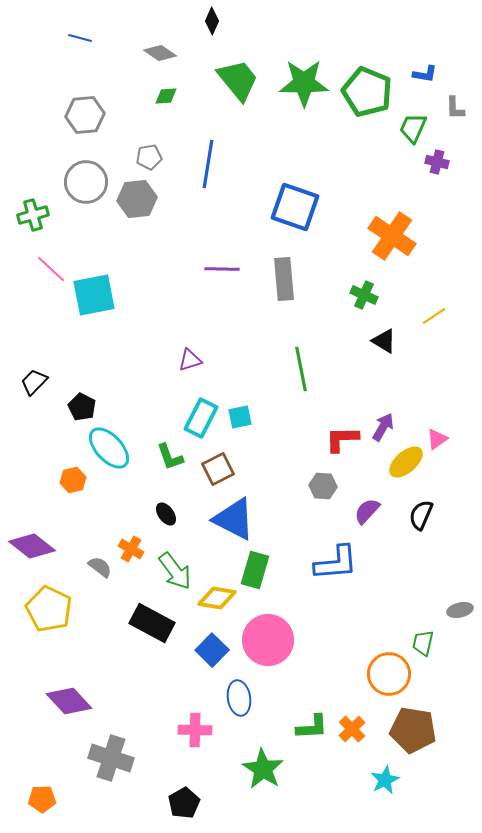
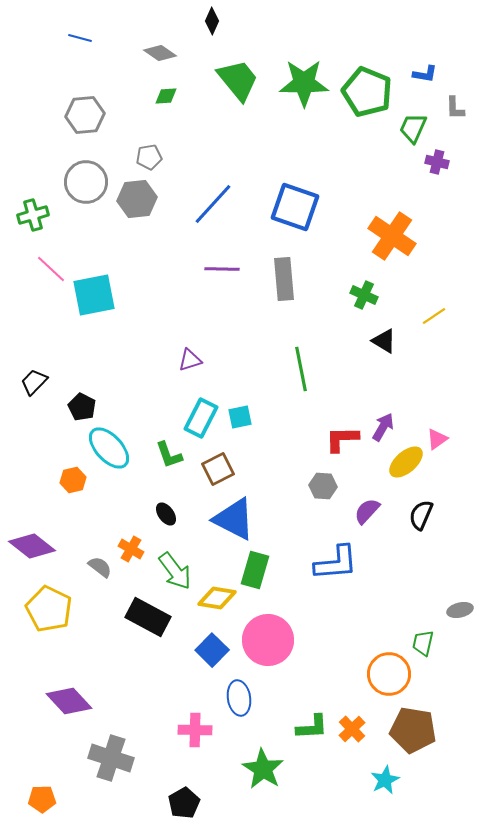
blue line at (208, 164): moved 5 px right, 40 px down; rotated 33 degrees clockwise
green L-shape at (170, 457): moved 1 px left, 2 px up
black rectangle at (152, 623): moved 4 px left, 6 px up
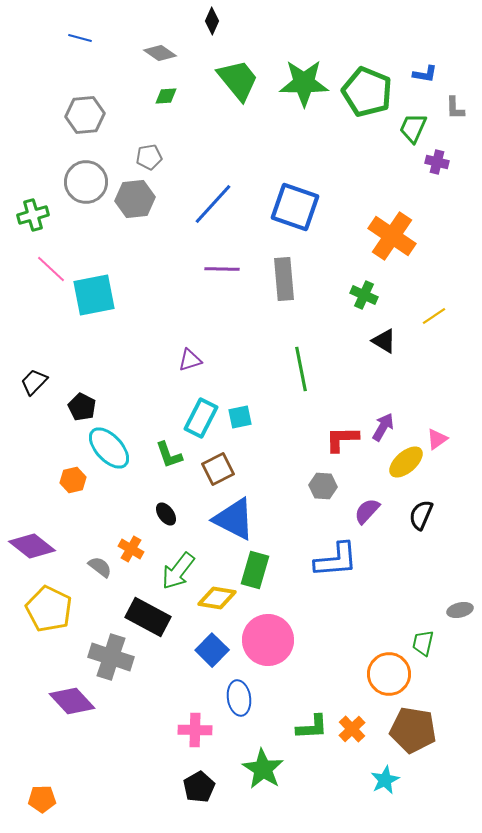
gray hexagon at (137, 199): moved 2 px left
blue L-shape at (336, 563): moved 3 px up
green arrow at (175, 571): moved 3 px right; rotated 75 degrees clockwise
purple diamond at (69, 701): moved 3 px right
gray cross at (111, 758): moved 101 px up
black pentagon at (184, 803): moved 15 px right, 16 px up
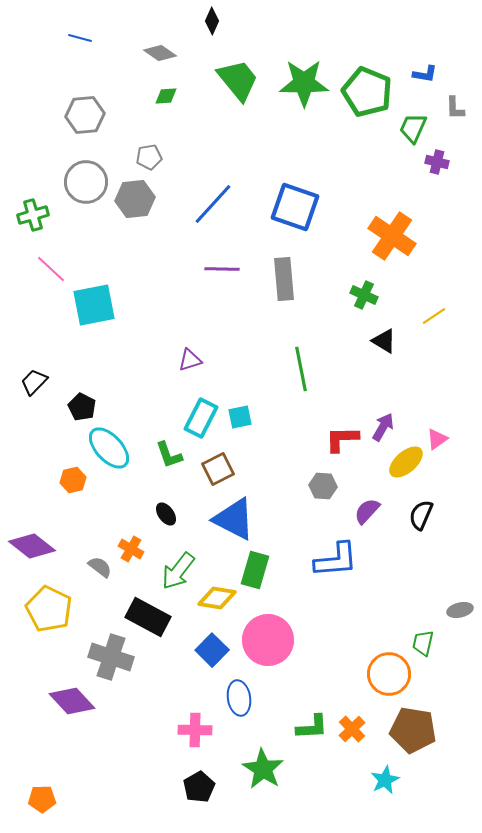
cyan square at (94, 295): moved 10 px down
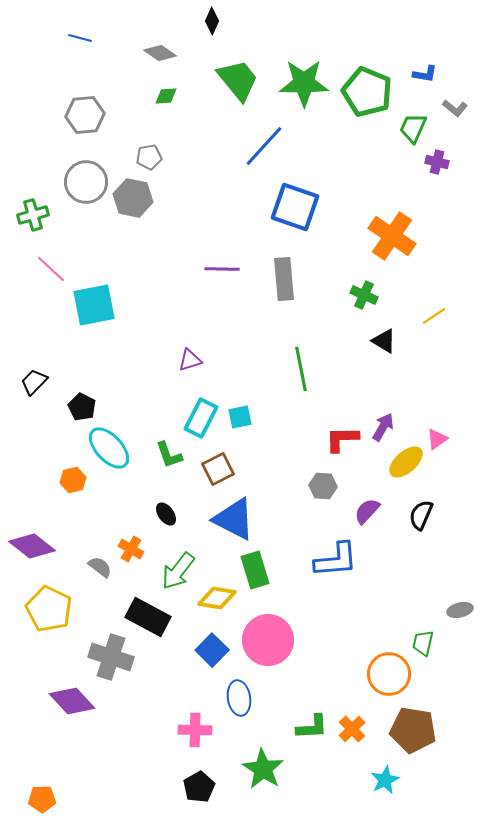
gray L-shape at (455, 108): rotated 50 degrees counterclockwise
gray hexagon at (135, 199): moved 2 px left, 1 px up; rotated 18 degrees clockwise
blue line at (213, 204): moved 51 px right, 58 px up
green rectangle at (255, 570): rotated 33 degrees counterclockwise
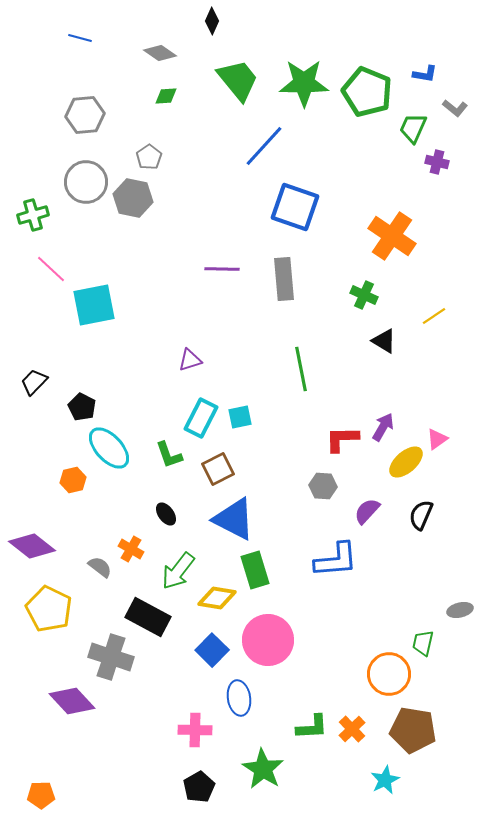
gray pentagon at (149, 157): rotated 25 degrees counterclockwise
orange pentagon at (42, 799): moved 1 px left, 4 px up
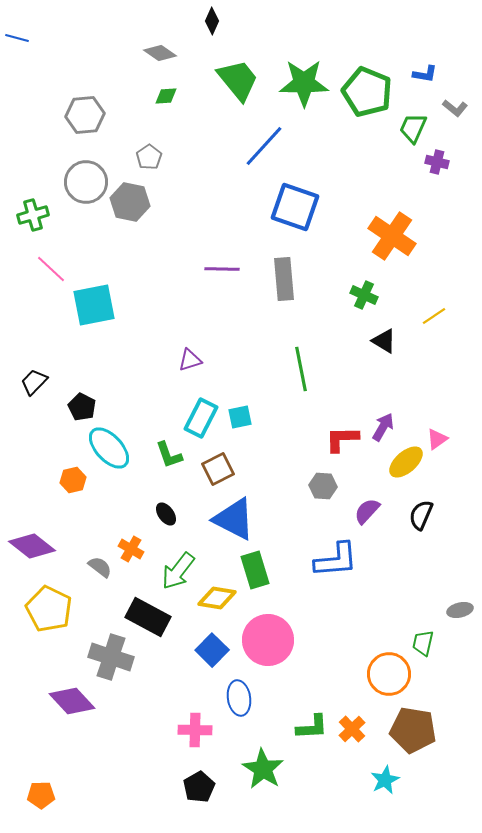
blue line at (80, 38): moved 63 px left
gray hexagon at (133, 198): moved 3 px left, 4 px down
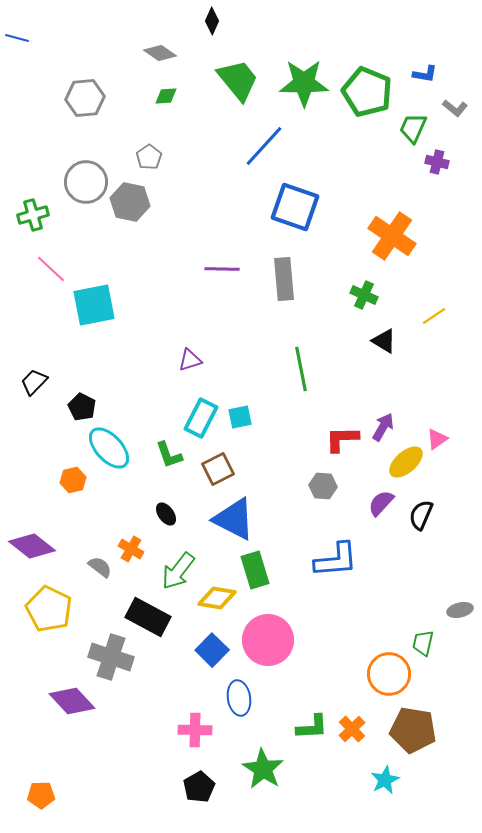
gray hexagon at (85, 115): moved 17 px up
purple semicircle at (367, 511): moved 14 px right, 8 px up
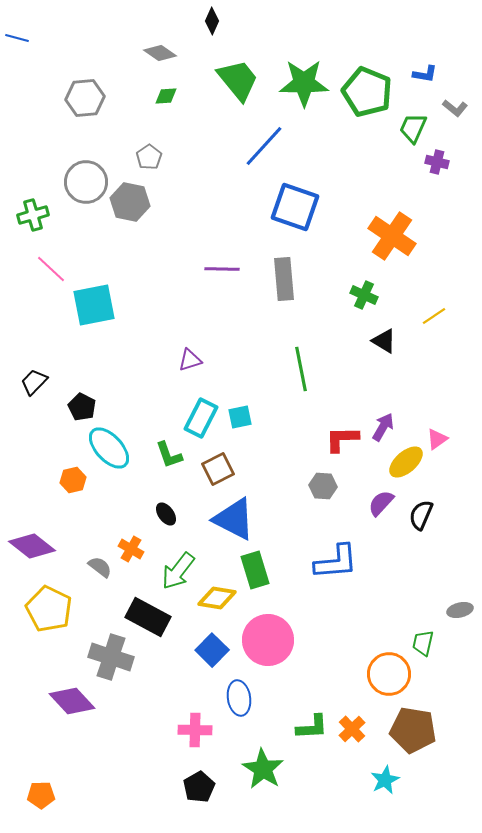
blue L-shape at (336, 560): moved 2 px down
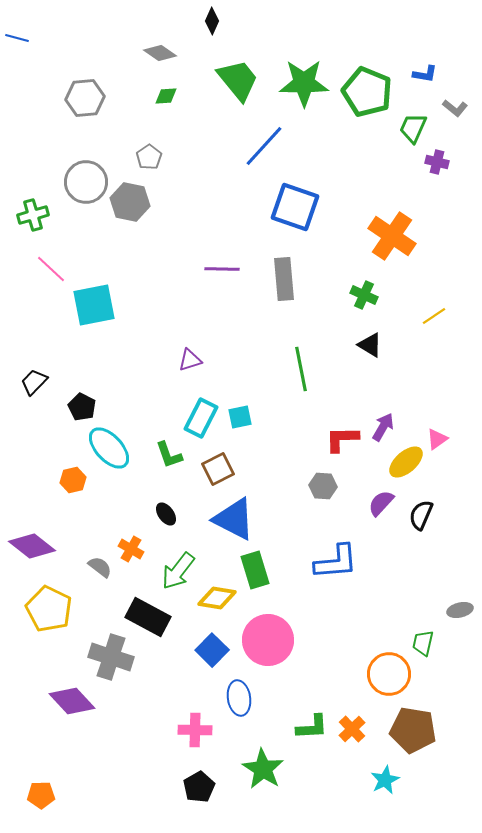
black triangle at (384, 341): moved 14 px left, 4 px down
